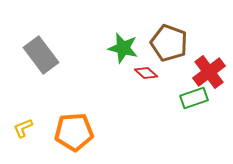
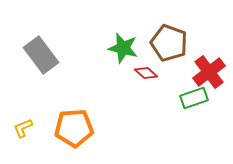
orange pentagon: moved 4 px up
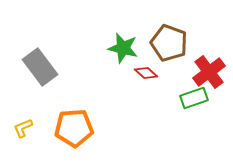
gray rectangle: moved 1 px left, 12 px down
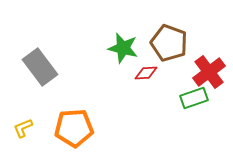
red diamond: rotated 45 degrees counterclockwise
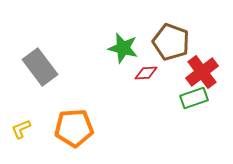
brown pentagon: moved 2 px right, 1 px up
red cross: moved 7 px left
yellow L-shape: moved 2 px left, 1 px down
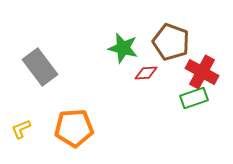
red cross: rotated 24 degrees counterclockwise
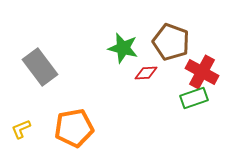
orange pentagon: rotated 6 degrees counterclockwise
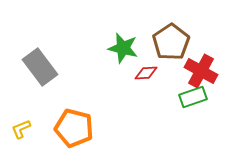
brown pentagon: rotated 18 degrees clockwise
red cross: moved 1 px left, 1 px up
green rectangle: moved 1 px left, 1 px up
orange pentagon: rotated 24 degrees clockwise
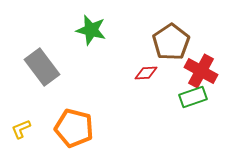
green star: moved 32 px left, 18 px up
gray rectangle: moved 2 px right
